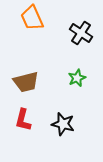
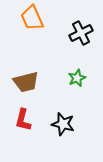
black cross: rotated 30 degrees clockwise
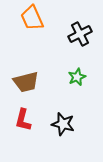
black cross: moved 1 px left, 1 px down
green star: moved 1 px up
